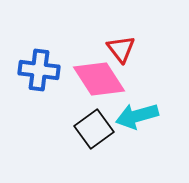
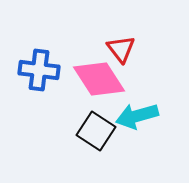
black square: moved 2 px right, 2 px down; rotated 21 degrees counterclockwise
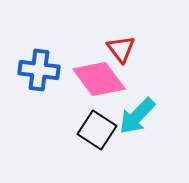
pink diamond: rotated 4 degrees counterclockwise
cyan arrow: rotated 30 degrees counterclockwise
black square: moved 1 px right, 1 px up
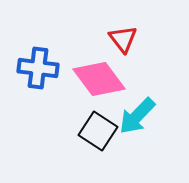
red triangle: moved 2 px right, 10 px up
blue cross: moved 1 px left, 2 px up
black square: moved 1 px right, 1 px down
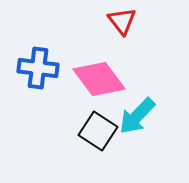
red triangle: moved 1 px left, 18 px up
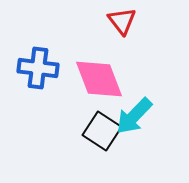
pink diamond: rotated 16 degrees clockwise
cyan arrow: moved 3 px left
black square: moved 4 px right
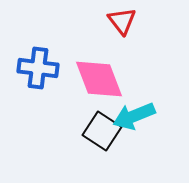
cyan arrow: rotated 24 degrees clockwise
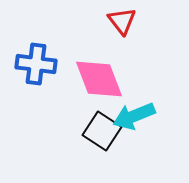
blue cross: moved 2 px left, 4 px up
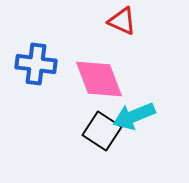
red triangle: rotated 28 degrees counterclockwise
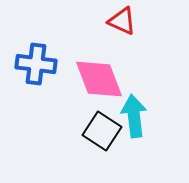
cyan arrow: rotated 105 degrees clockwise
